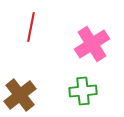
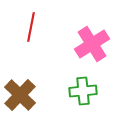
brown cross: rotated 8 degrees counterclockwise
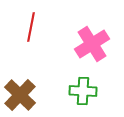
green cross: rotated 8 degrees clockwise
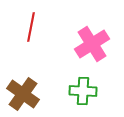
brown cross: moved 3 px right, 1 px up; rotated 8 degrees counterclockwise
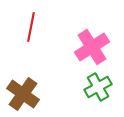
pink cross: moved 3 px down
green cross: moved 15 px right, 4 px up; rotated 32 degrees counterclockwise
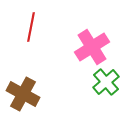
green cross: moved 8 px right, 5 px up; rotated 12 degrees counterclockwise
brown cross: rotated 8 degrees counterclockwise
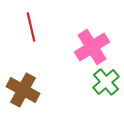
red line: rotated 24 degrees counterclockwise
brown cross: moved 4 px up
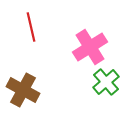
pink cross: moved 2 px left
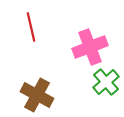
pink cross: rotated 12 degrees clockwise
brown cross: moved 14 px right, 5 px down
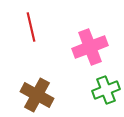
green cross: moved 8 px down; rotated 20 degrees clockwise
